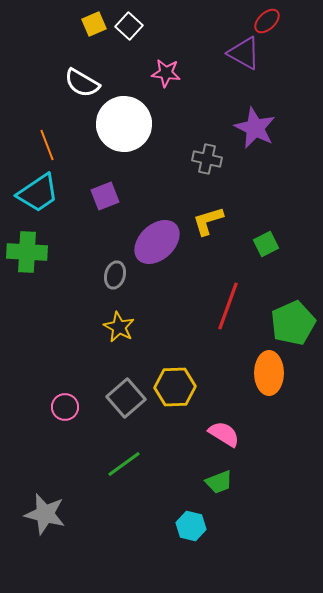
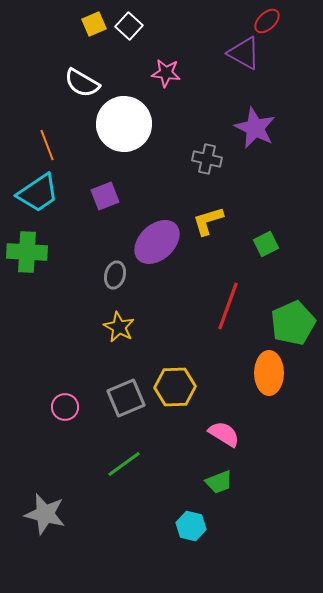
gray square: rotated 18 degrees clockwise
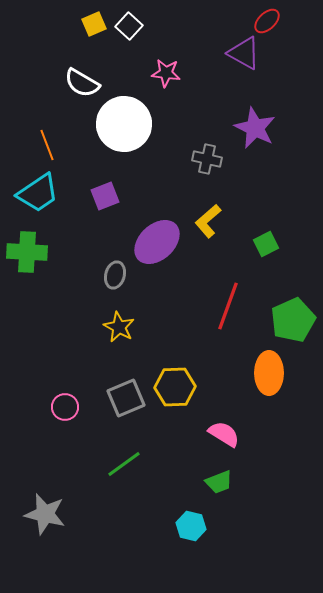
yellow L-shape: rotated 24 degrees counterclockwise
green pentagon: moved 3 px up
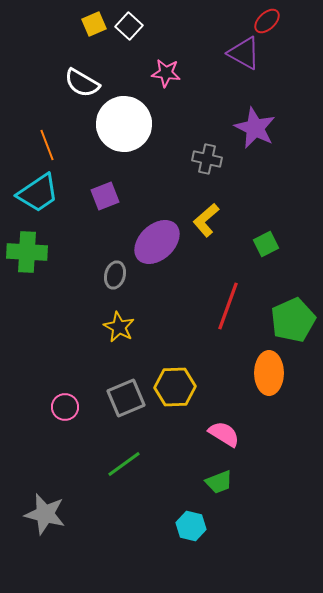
yellow L-shape: moved 2 px left, 1 px up
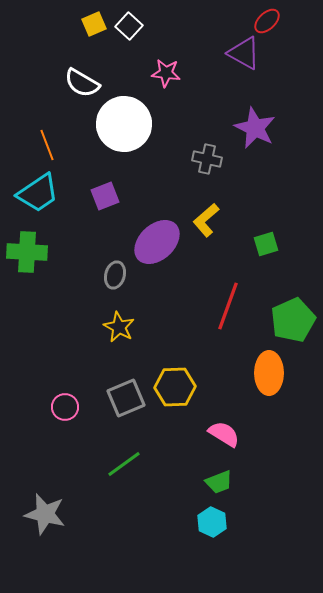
green square: rotated 10 degrees clockwise
cyan hexagon: moved 21 px right, 4 px up; rotated 12 degrees clockwise
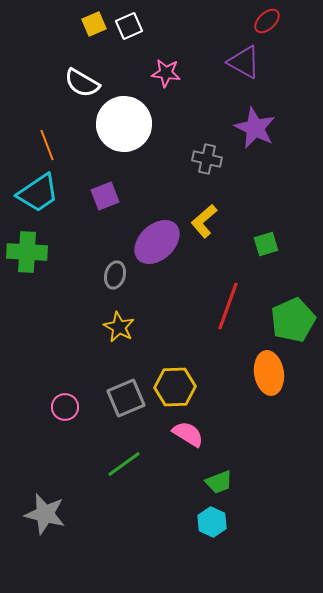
white square: rotated 24 degrees clockwise
purple triangle: moved 9 px down
yellow L-shape: moved 2 px left, 1 px down
orange ellipse: rotated 9 degrees counterclockwise
pink semicircle: moved 36 px left
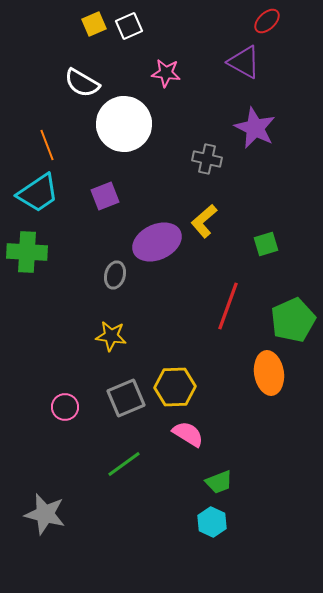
purple ellipse: rotated 18 degrees clockwise
yellow star: moved 8 px left, 9 px down; rotated 20 degrees counterclockwise
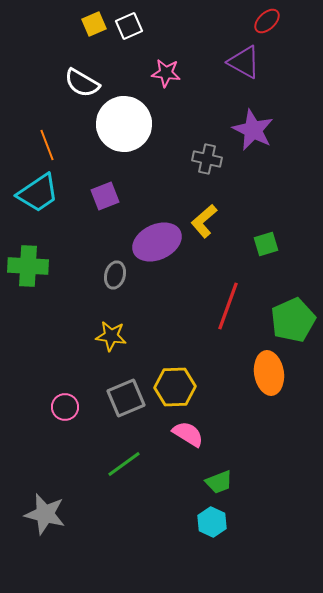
purple star: moved 2 px left, 2 px down
green cross: moved 1 px right, 14 px down
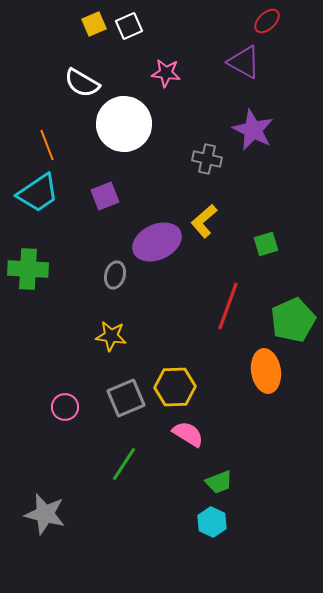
green cross: moved 3 px down
orange ellipse: moved 3 px left, 2 px up
green line: rotated 21 degrees counterclockwise
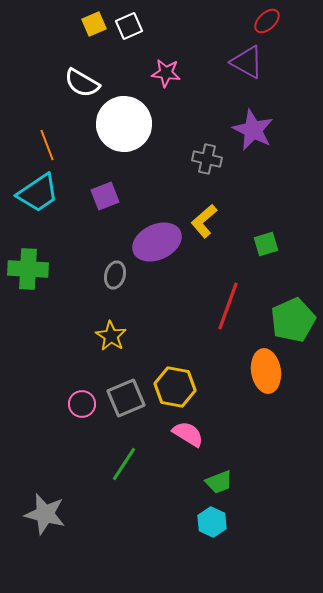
purple triangle: moved 3 px right
yellow star: rotated 24 degrees clockwise
yellow hexagon: rotated 12 degrees clockwise
pink circle: moved 17 px right, 3 px up
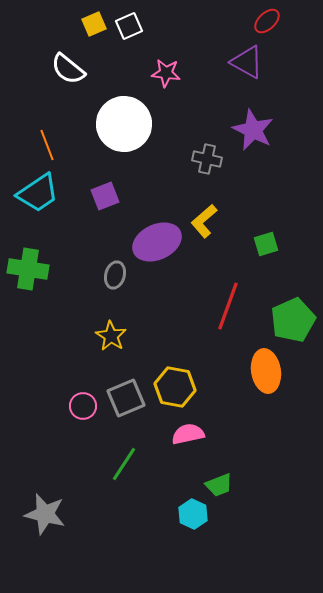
white semicircle: moved 14 px left, 14 px up; rotated 9 degrees clockwise
green cross: rotated 6 degrees clockwise
pink circle: moved 1 px right, 2 px down
pink semicircle: rotated 44 degrees counterclockwise
green trapezoid: moved 3 px down
cyan hexagon: moved 19 px left, 8 px up
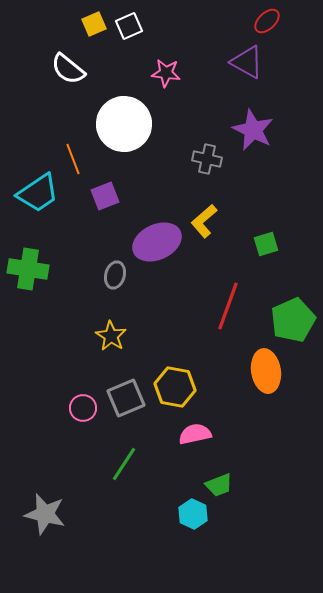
orange line: moved 26 px right, 14 px down
pink circle: moved 2 px down
pink semicircle: moved 7 px right
